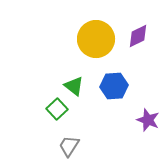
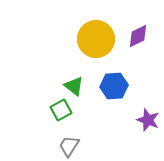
green square: moved 4 px right, 1 px down; rotated 15 degrees clockwise
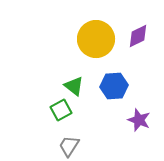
purple star: moved 9 px left
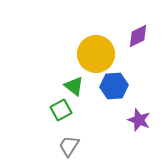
yellow circle: moved 15 px down
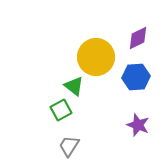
purple diamond: moved 2 px down
yellow circle: moved 3 px down
blue hexagon: moved 22 px right, 9 px up
purple star: moved 1 px left, 5 px down
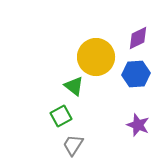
blue hexagon: moved 3 px up
green square: moved 6 px down
gray trapezoid: moved 4 px right, 1 px up
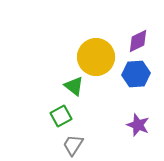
purple diamond: moved 3 px down
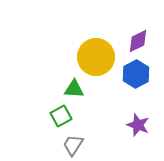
blue hexagon: rotated 24 degrees counterclockwise
green triangle: moved 3 px down; rotated 35 degrees counterclockwise
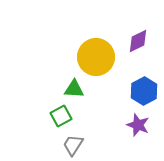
blue hexagon: moved 8 px right, 17 px down
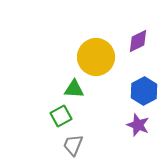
gray trapezoid: rotated 10 degrees counterclockwise
